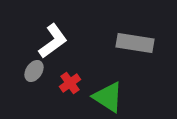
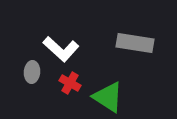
white L-shape: moved 8 px right, 8 px down; rotated 78 degrees clockwise
gray ellipse: moved 2 px left, 1 px down; rotated 30 degrees counterclockwise
red cross: rotated 25 degrees counterclockwise
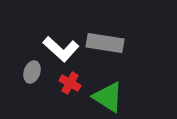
gray rectangle: moved 30 px left
gray ellipse: rotated 15 degrees clockwise
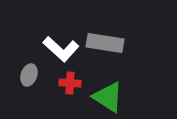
gray ellipse: moved 3 px left, 3 px down
red cross: rotated 25 degrees counterclockwise
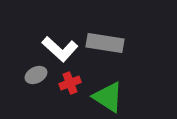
white L-shape: moved 1 px left
gray ellipse: moved 7 px right; rotated 45 degrees clockwise
red cross: rotated 25 degrees counterclockwise
